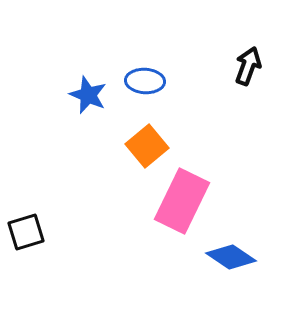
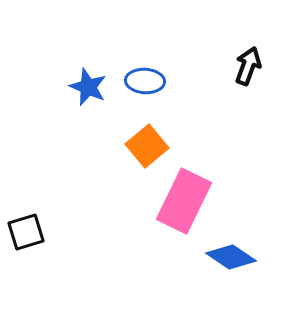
blue star: moved 8 px up
pink rectangle: moved 2 px right
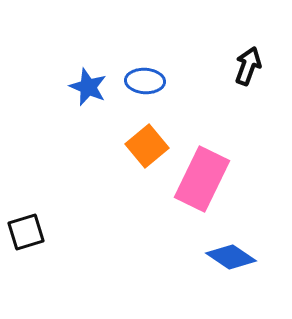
pink rectangle: moved 18 px right, 22 px up
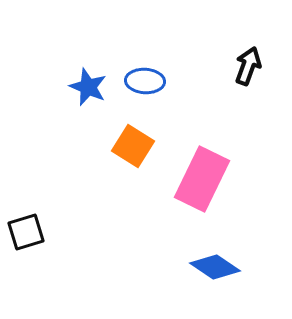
orange square: moved 14 px left; rotated 18 degrees counterclockwise
blue diamond: moved 16 px left, 10 px down
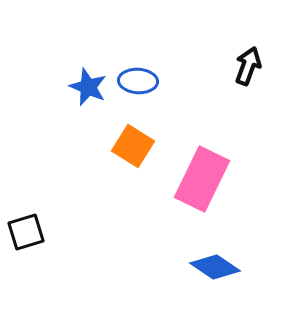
blue ellipse: moved 7 px left
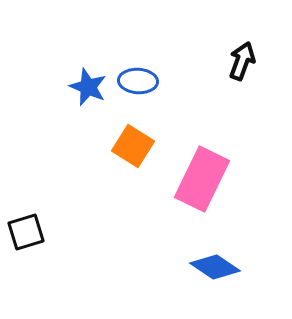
black arrow: moved 6 px left, 5 px up
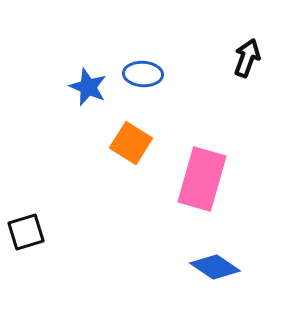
black arrow: moved 5 px right, 3 px up
blue ellipse: moved 5 px right, 7 px up
orange square: moved 2 px left, 3 px up
pink rectangle: rotated 10 degrees counterclockwise
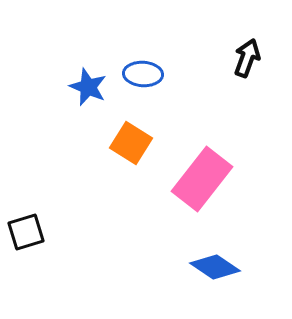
pink rectangle: rotated 22 degrees clockwise
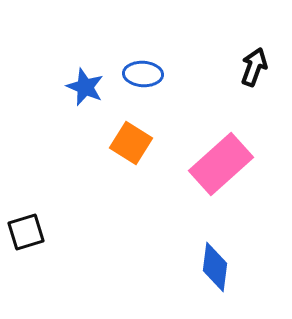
black arrow: moved 7 px right, 9 px down
blue star: moved 3 px left
pink rectangle: moved 19 px right, 15 px up; rotated 10 degrees clockwise
blue diamond: rotated 63 degrees clockwise
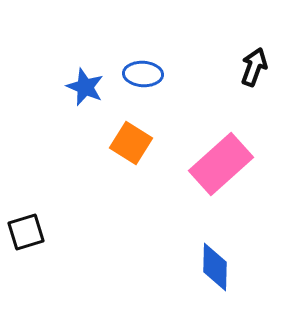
blue diamond: rotated 6 degrees counterclockwise
